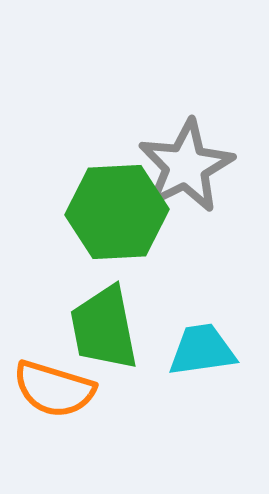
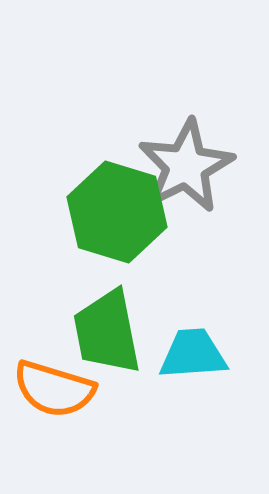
green hexagon: rotated 20 degrees clockwise
green trapezoid: moved 3 px right, 4 px down
cyan trapezoid: moved 9 px left, 4 px down; rotated 4 degrees clockwise
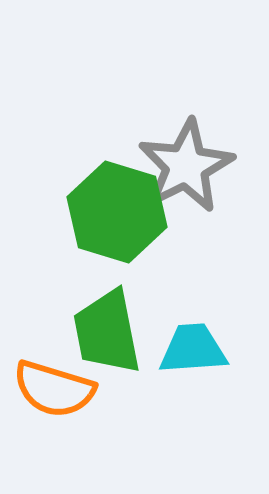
cyan trapezoid: moved 5 px up
